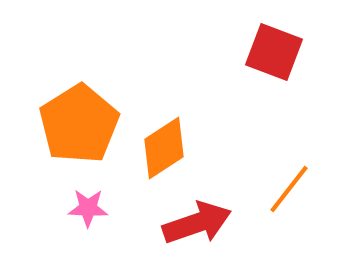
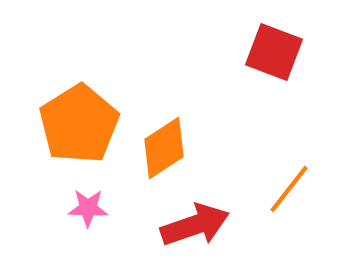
red arrow: moved 2 px left, 2 px down
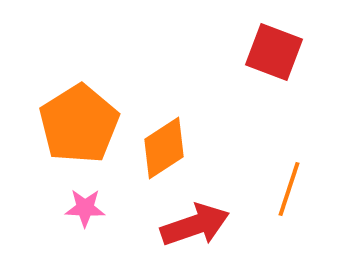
orange line: rotated 20 degrees counterclockwise
pink star: moved 3 px left
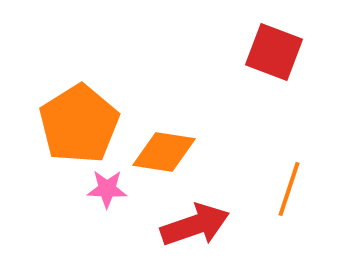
orange diamond: moved 4 px down; rotated 42 degrees clockwise
pink star: moved 22 px right, 19 px up
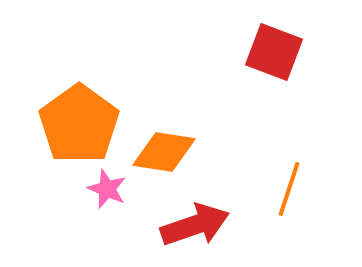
orange pentagon: rotated 4 degrees counterclockwise
pink star: rotated 21 degrees clockwise
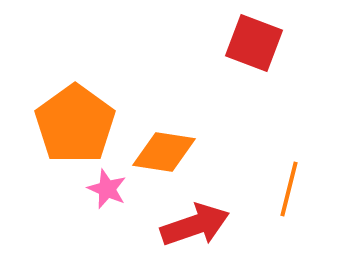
red square: moved 20 px left, 9 px up
orange pentagon: moved 4 px left
orange line: rotated 4 degrees counterclockwise
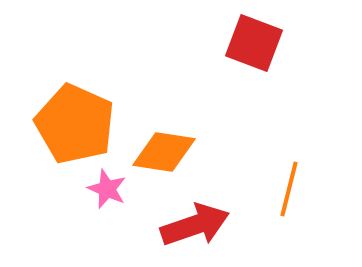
orange pentagon: rotated 12 degrees counterclockwise
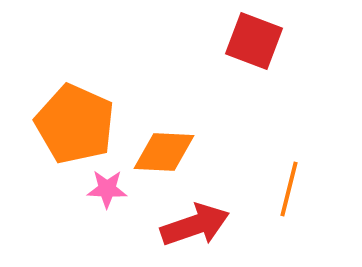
red square: moved 2 px up
orange diamond: rotated 6 degrees counterclockwise
pink star: rotated 21 degrees counterclockwise
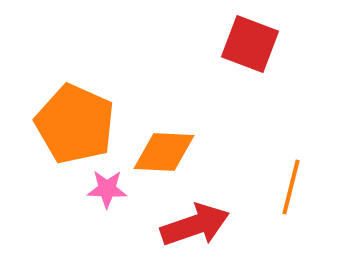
red square: moved 4 px left, 3 px down
orange line: moved 2 px right, 2 px up
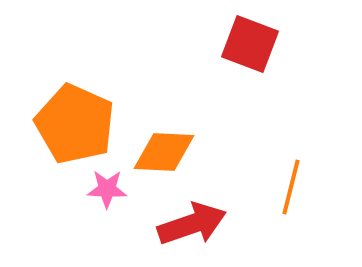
red arrow: moved 3 px left, 1 px up
